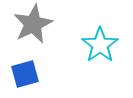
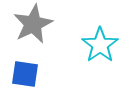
blue square: rotated 24 degrees clockwise
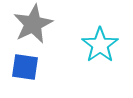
blue square: moved 7 px up
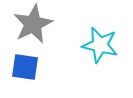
cyan star: rotated 24 degrees counterclockwise
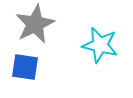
gray star: moved 2 px right
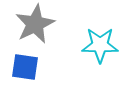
cyan star: rotated 12 degrees counterclockwise
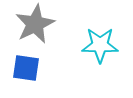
blue square: moved 1 px right, 1 px down
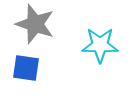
gray star: rotated 27 degrees counterclockwise
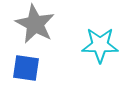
gray star: rotated 9 degrees clockwise
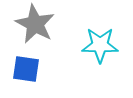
blue square: moved 1 px down
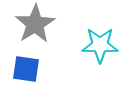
gray star: rotated 12 degrees clockwise
